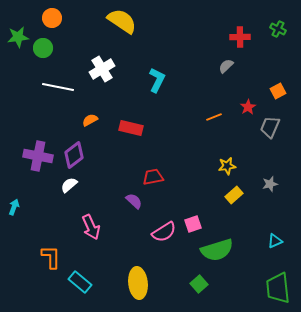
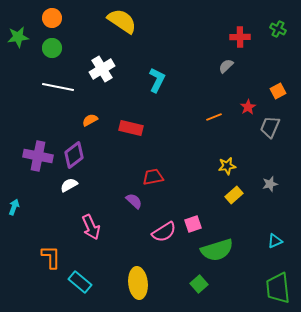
green circle: moved 9 px right
white semicircle: rotated 12 degrees clockwise
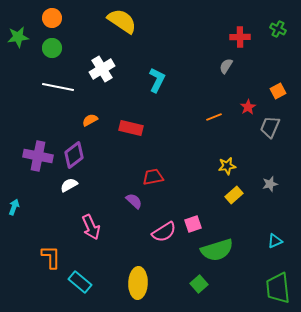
gray semicircle: rotated 14 degrees counterclockwise
yellow ellipse: rotated 8 degrees clockwise
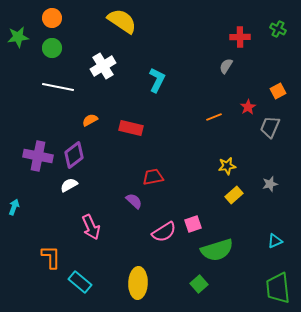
white cross: moved 1 px right, 3 px up
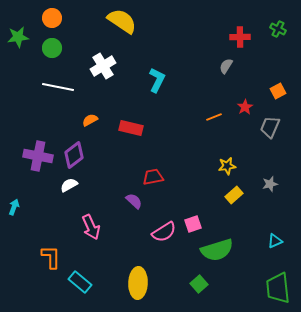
red star: moved 3 px left
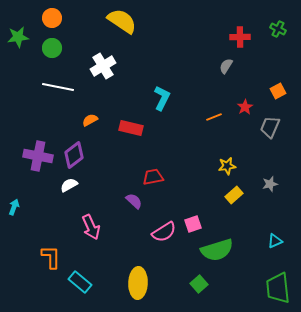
cyan L-shape: moved 5 px right, 18 px down
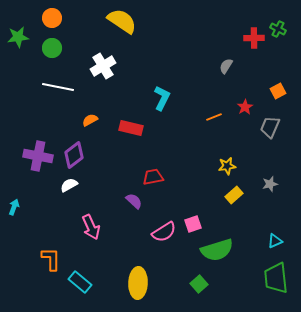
red cross: moved 14 px right, 1 px down
orange L-shape: moved 2 px down
green trapezoid: moved 2 px left, 10 px up
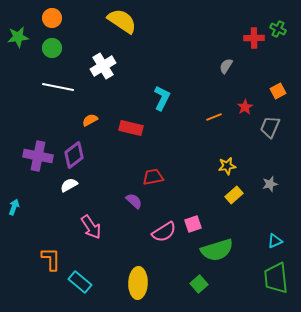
pink arrow: rotated 10 degrees counterclockwise
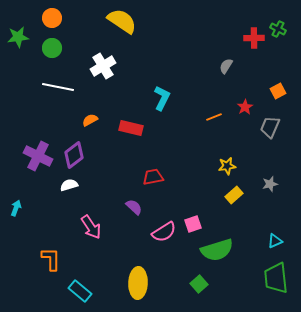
purple cross: rotated 16 degrees clockwise
white semicircle: rotated 12 degrees clockwise
purple semicircle: moved 6 px down
cyan arrow: moved 2 px right, 1 px down
cyan rectangle: moved 9 px down
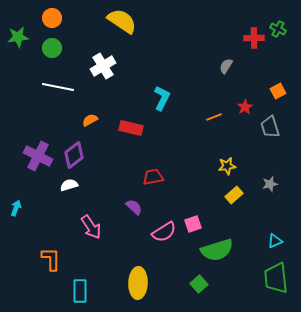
gray trapezoid: rotated 40 degrees counterclockwise
cyan rectangle: rotated 50 degrees clockwise
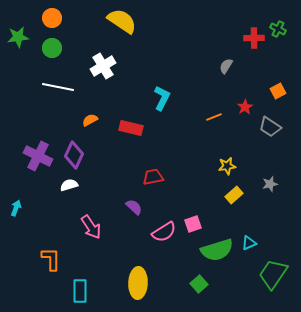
gray trapezoid: rotated 40 degrees counterclockwise
purple diamond: rotated 28 degrees counterclockwise
cyan triangle: moved 26 px left, 2 px down
green trapezoid: moved 3 px left, 4 px up; rotated 40 degrees clockwise
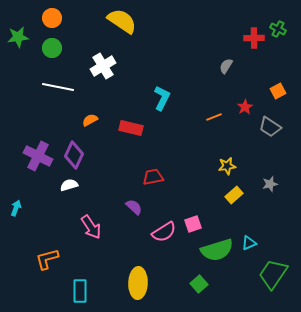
orange L-shape: moved 4 px left; rotated 105 degrees counterclockwise
